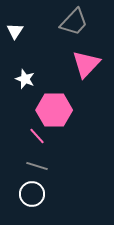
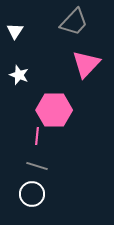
white star: moved 6 px left, 4 px up
pink line: rotated 48 degrees clockwise
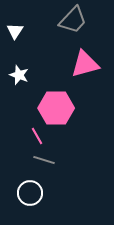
gray trapezoid: moved 1 px left, 2 px up
pink triangle: moved 1 px left; rotated 32 degrees clockwise
pink hexagon: moved 2 px right, 2 px up
pink line: rotated 36 degrees counterclockwise
gray line: moved 7 px right, 6 px up
white circle: moved 2 px left, 1 px up
